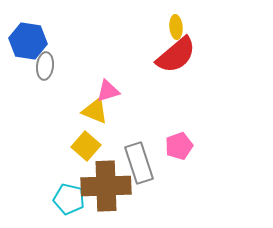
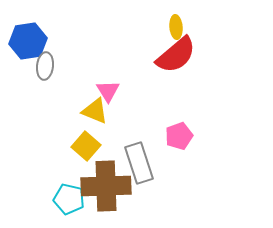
blue hexagon: rotated 18 degrees counterclockwise
pink triangle: rotated 45 degrees counterclockwise
pink pentagon: moved 10 px up
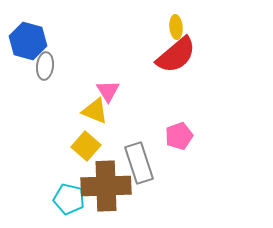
blue hexagon: rotated 24 degrees clockwise
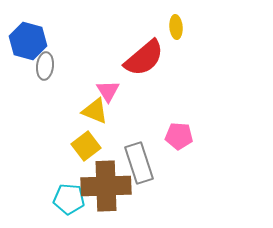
red semicircle: moved 32 px left, 3 px down
pink pentagon: rotated 24 degrees clockwise
yellow square: rotated 12 degrees clockwise
cyan pentagon: rotated 8 degrees counterclockwise
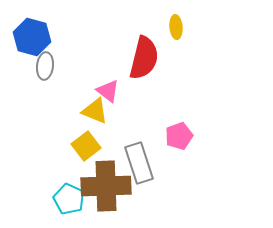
blue hexagon: moved 4 px right, 4 px up
red semicircle: rotated 36 degrees counterclockwise
pink triangle: rotated 20 degrees counterclockwise
pink pentagon: rotated 24 degrees counterclockwise
cyan pentagon: rotated 20 degrees clockwise
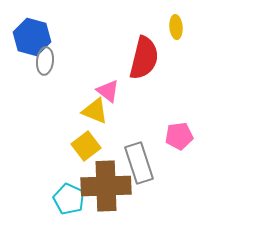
gray ellipse: moved 5 px up
pink pentagon: rotated 12 degrees clockwise
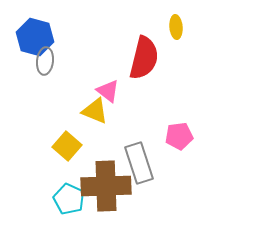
blue hexagon: moved 3 px right
yellow square: moved 19 px left; rotated 12 degrees counterclockwise
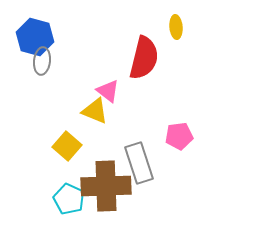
gray ellipse: moved 3 px left
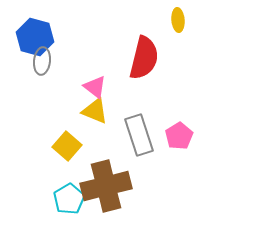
yellow ellipse: moved 2 px right, 7 px up
pink triangle: moved 13 px left, 4 px up
pink pentagon: rotated 24 degrees counterclockwise
gray rectangle: moved 28 px up
brown cross: rotated 12 degrees counterclockwise
cyan pentagon: rotated 16 degrees clockwise
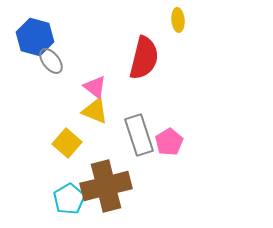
gray ellipse: moved 9 px right; rotated 44 degrees counterclockwise
pink pentagon: moved 10 px left, 6 px down
yellow square: moved 3 px up
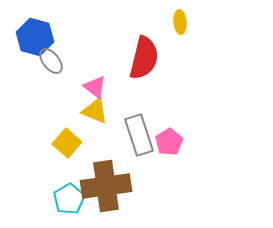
yellow ellipse: moved 2 px right, 2 px down
brown cross: rotated 6 degrees clockwise
